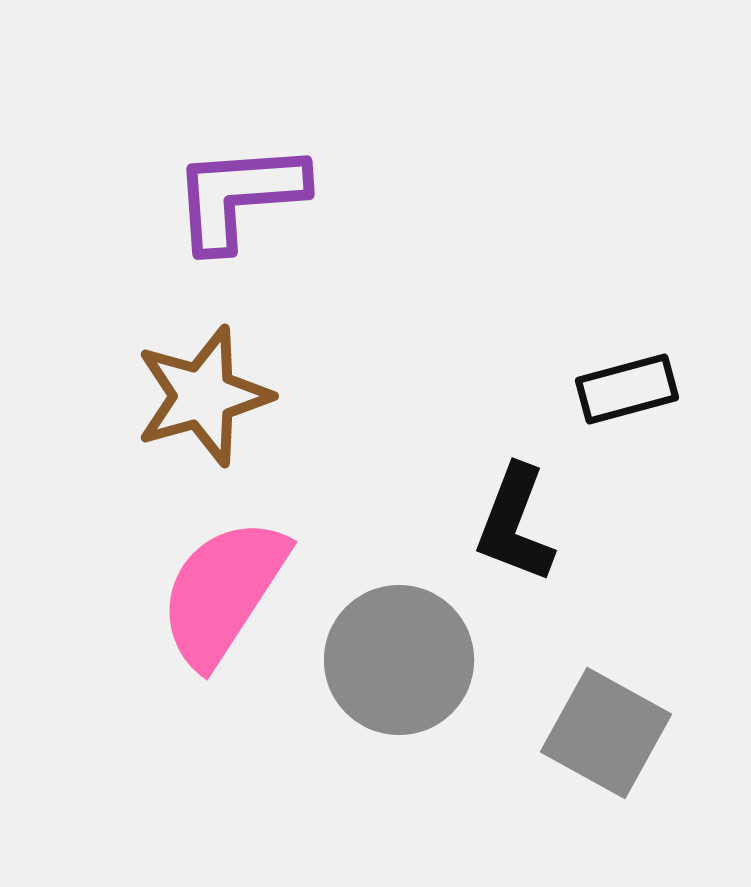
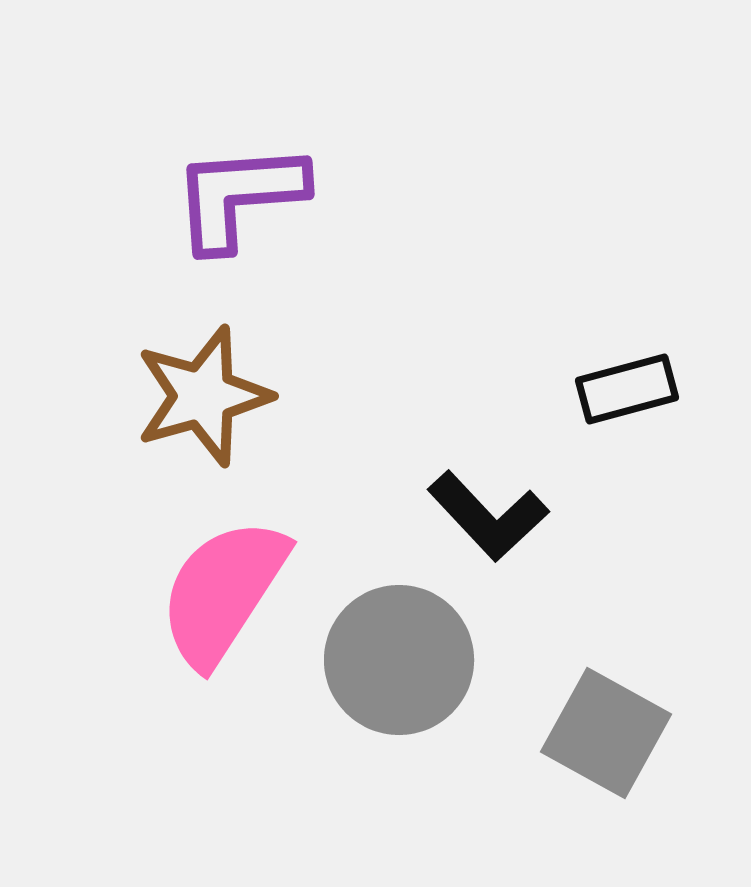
black L-shape: moved 27 px left, 8 px up; rotated 64 degrees counterclockwise
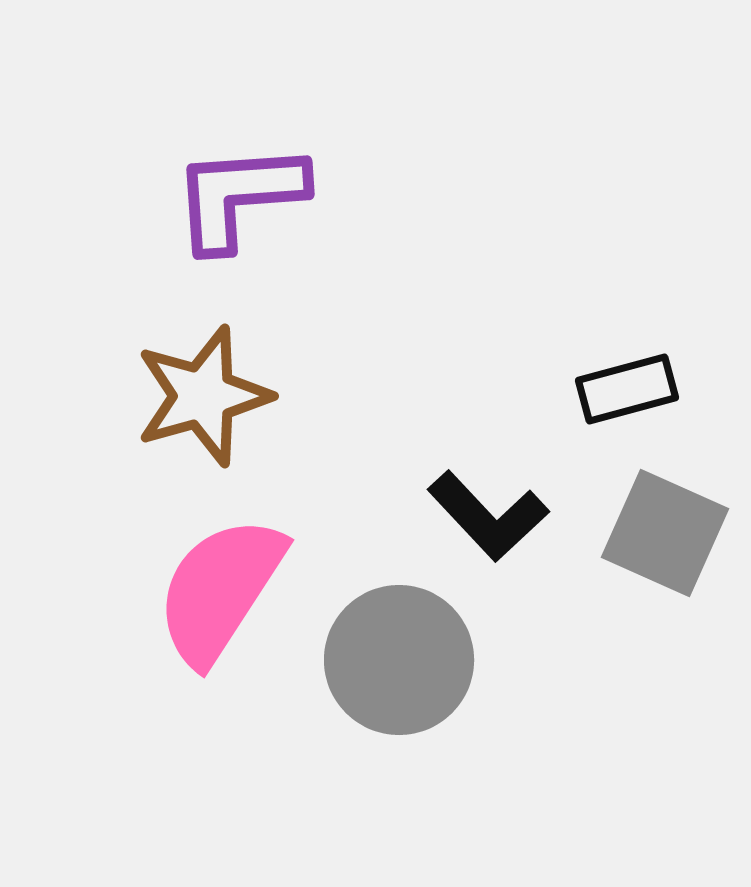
pink semicircle: moved 3 px left, 2 px up
gray square: moved 59 px right, 200 px up; rotated 5 degrees counterclockwise
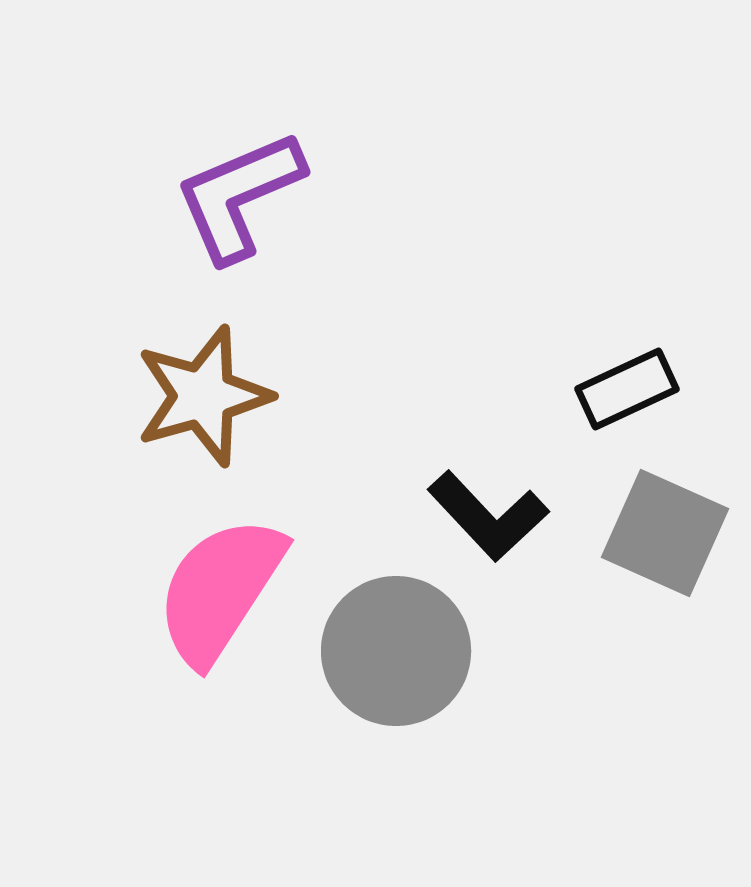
purple L-shape: rotated 19 degrees counterclockwise
black rectangle: rotated 10 degrees counterclockwise
gray circle: moved 3 px left, 9 px up
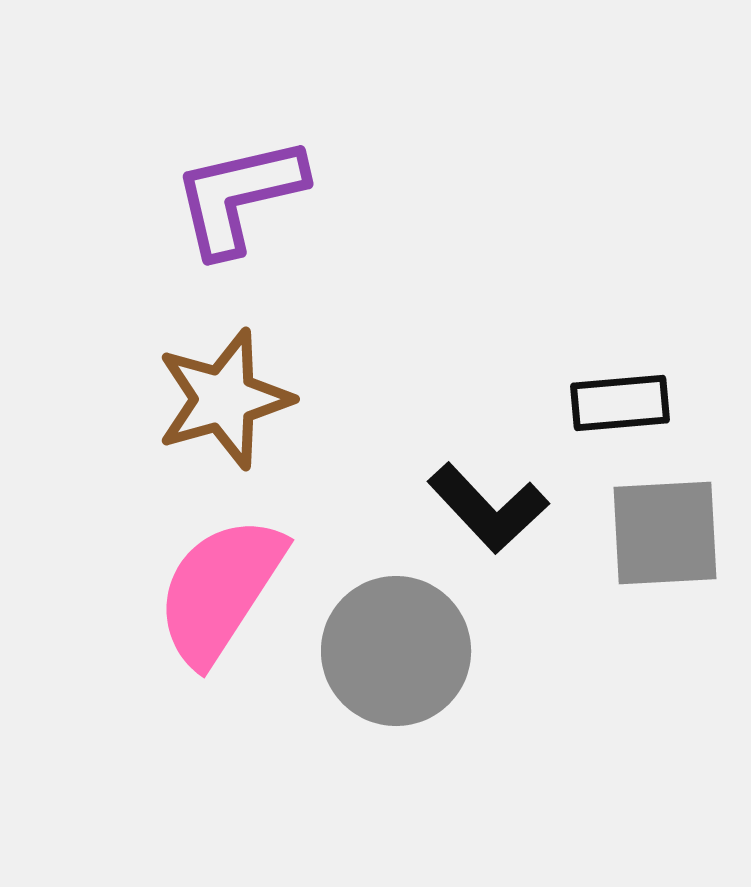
purple L-shape: rotated 10 degrees clockwise
black rectangle: moved 7 px left, 14 px down; rotated 20 degrees clockwise
brown star: moved 21 px right, 3 px down
black L-shape: moved 8 px up
gray square: rotated 27 degrees counterclockwise
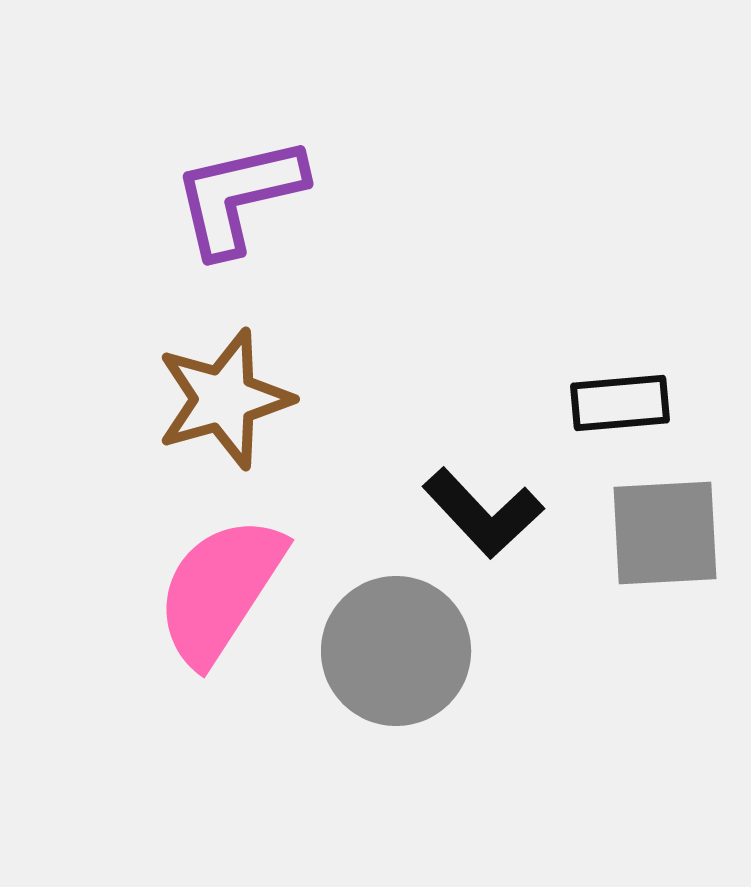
black L-shape: moved 5 px left, 5 px down
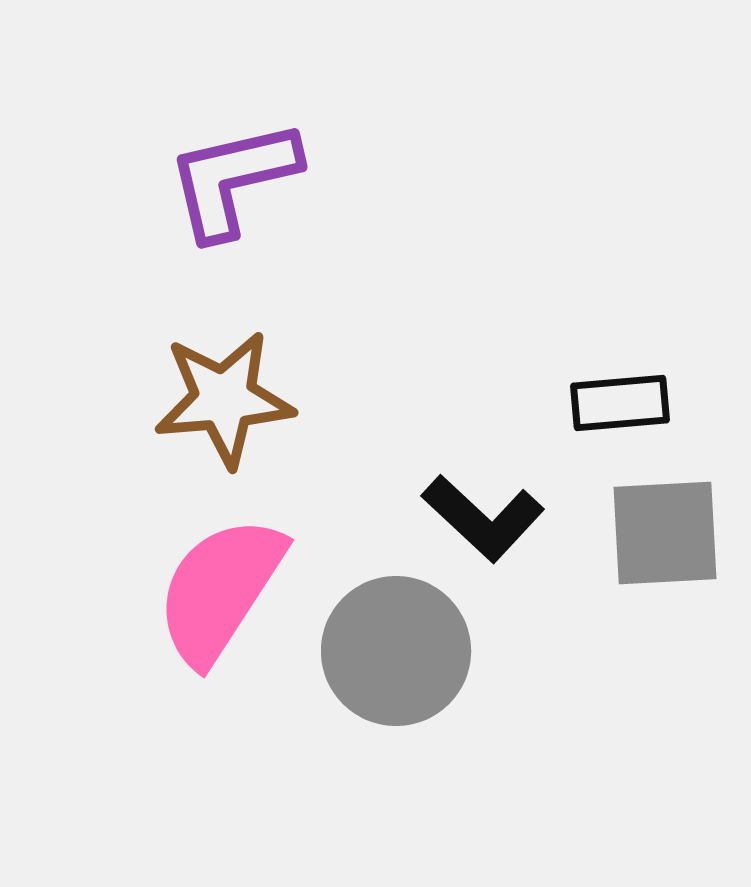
purple L-shape: moved 6 px left, 17 px up
brown star: rotated 11 degrees clockwise
black L-shape: moved 5 px down; rotated 4 degrees counterclockwise
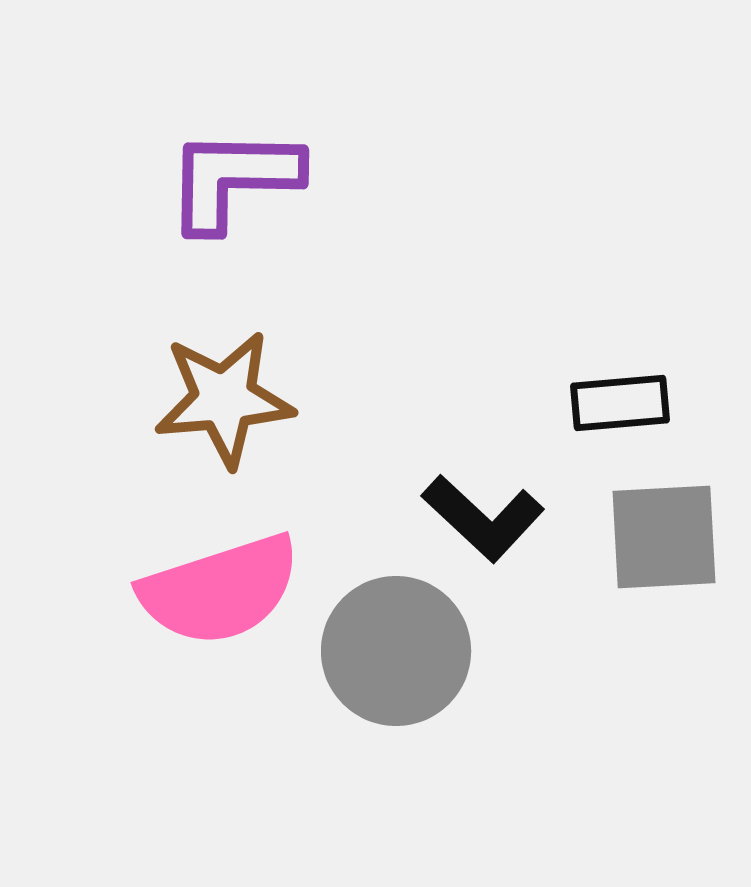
purple L-shape: rotated 14 degrees clockwise
gray square: moved 1 px left, 4 px down
pink semicircle: rotated 141 degrees counterclockwise
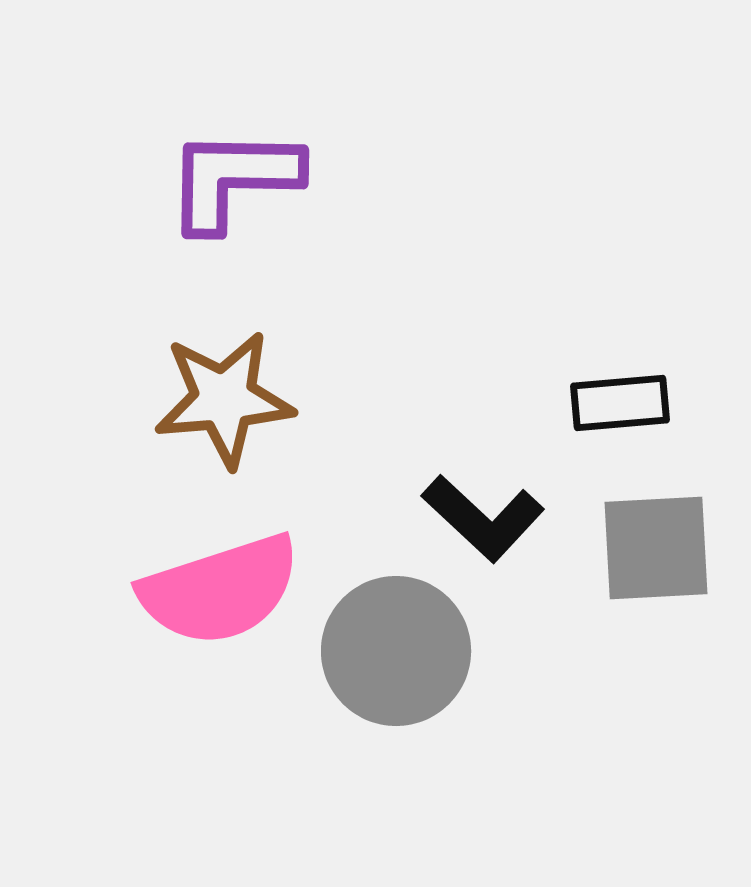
gray square: moved 8 px left, 11 px down
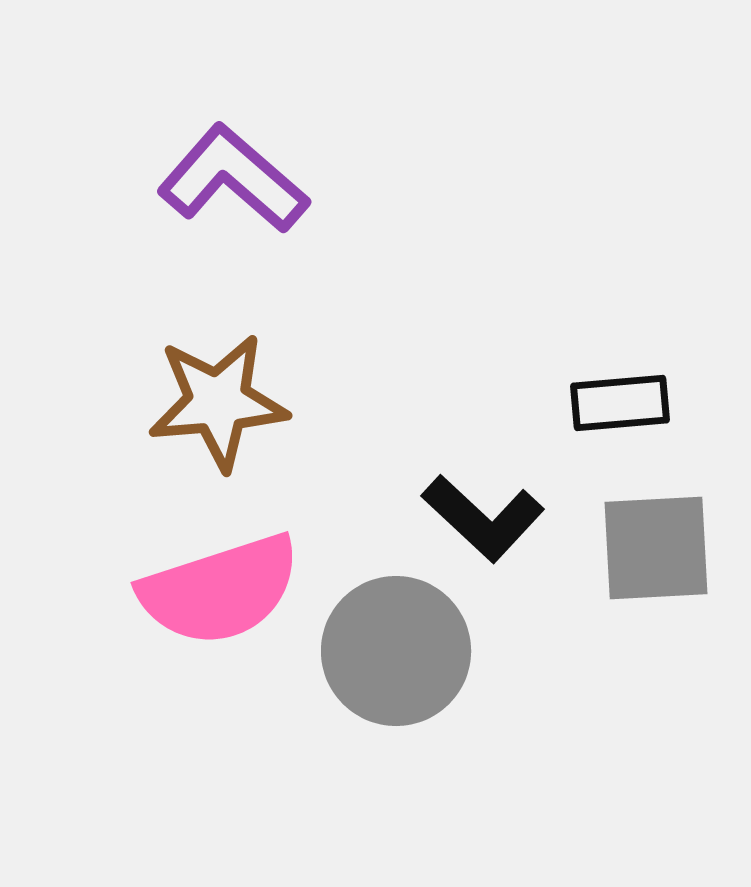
purple L-shape: rotated 40 degrees clockwise
brown star: moved 6 px left, 3 px down
